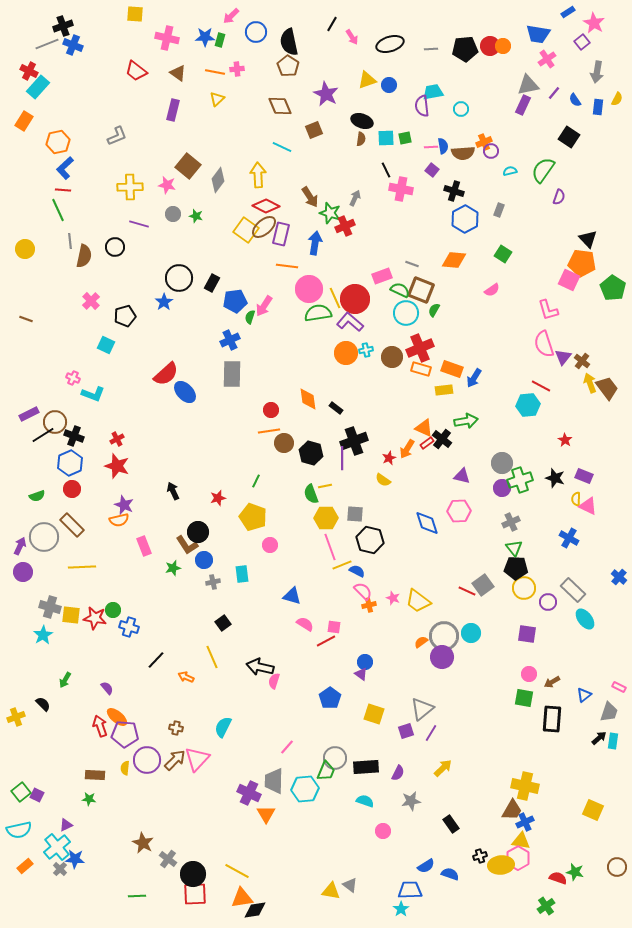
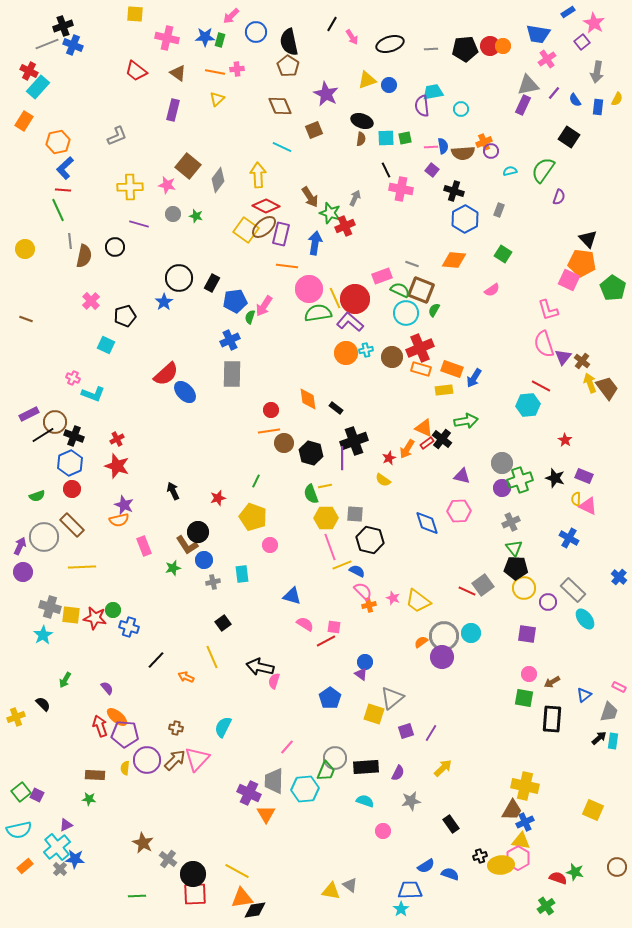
gray triangle at (422, 709): moved 30 px left, 11 px up
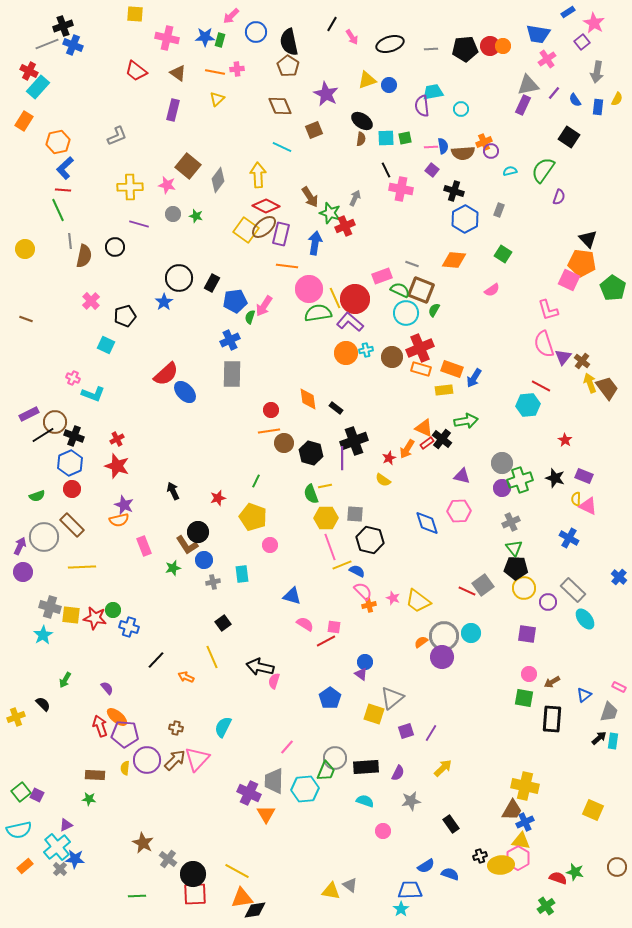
black ellipse at (362, 121): rotated 15 degrees clockwise
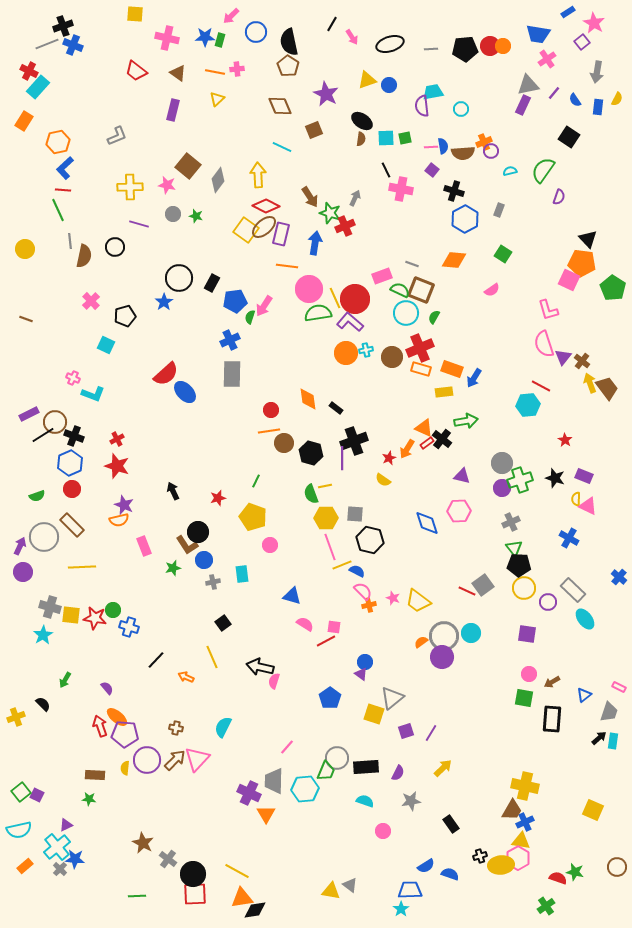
green semicircle at (434, 310): moved 7 px down
yellow rectangle at (444, 390): moved 2 px down
black pentagon at (516, 568): moved 3 px right, 3 px up
gray circle at (335, 758): moved 2 px right
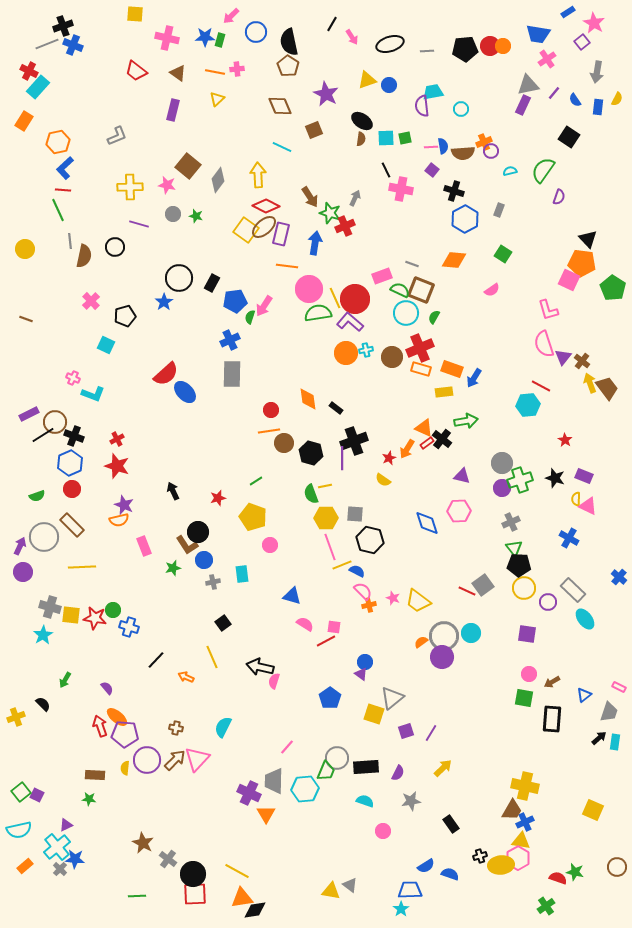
gray line at (431, 49): moved 4 px left, 2 px down
green line at (256, 481): rotated 32 degrees clockwise
cyan rectangle at (613, 741): moved 2 px right, 1 px down
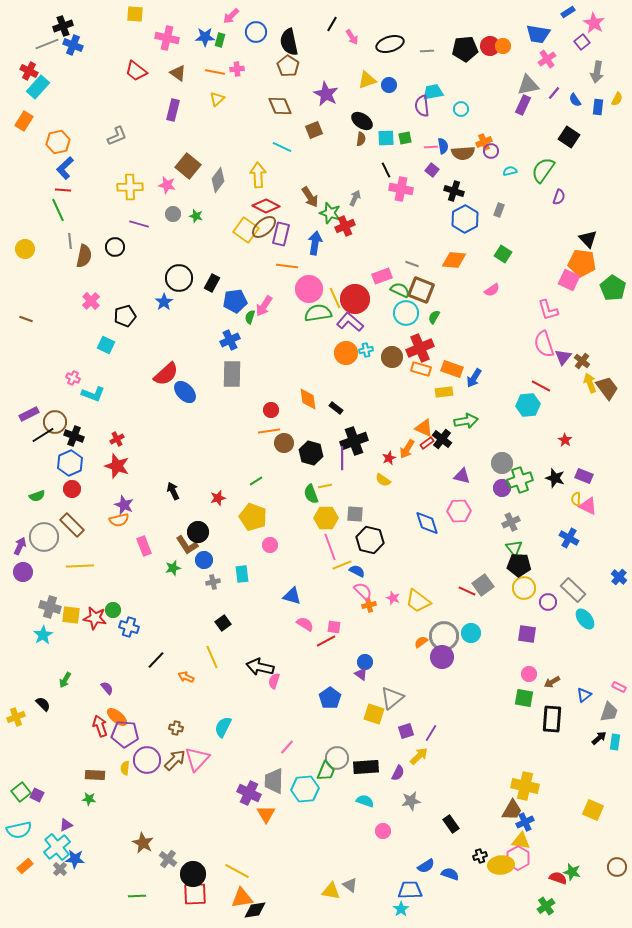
yellow line at (82, 567): moved 2 px left, 1 px up
yellow arrow at (443, 768): moved 24 px left, 12 px up
green star at (575, 872): moved 3 px left
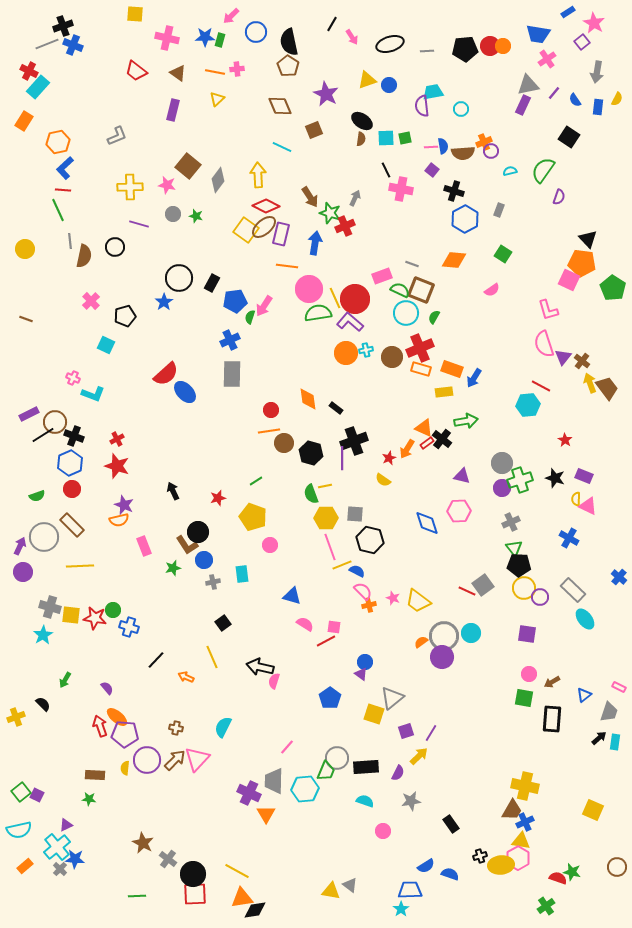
purple circle at (548, 602): moved 8 px left, 5 px up
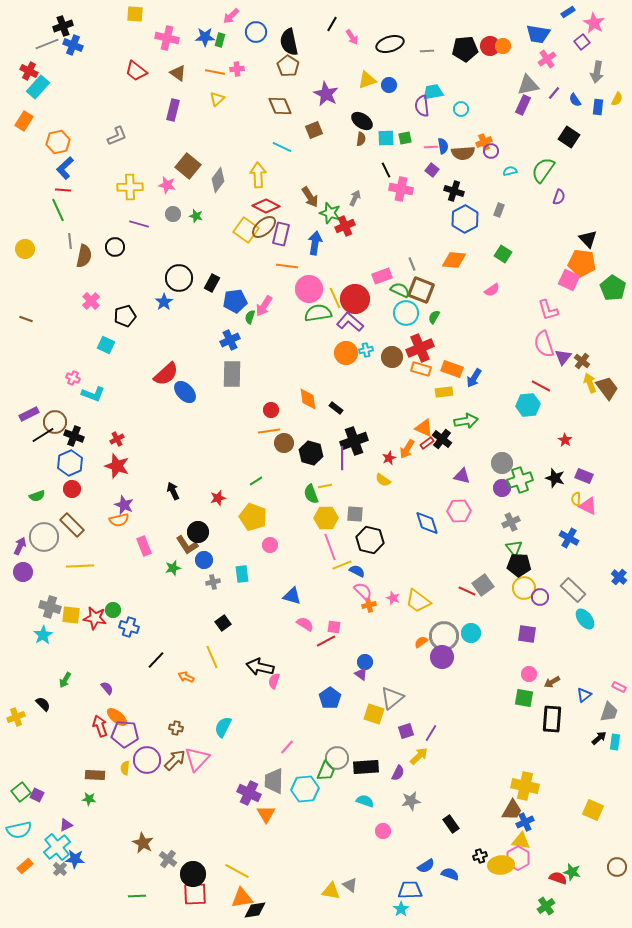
gray line at (412, 264): rotated 48 degrees clockwise
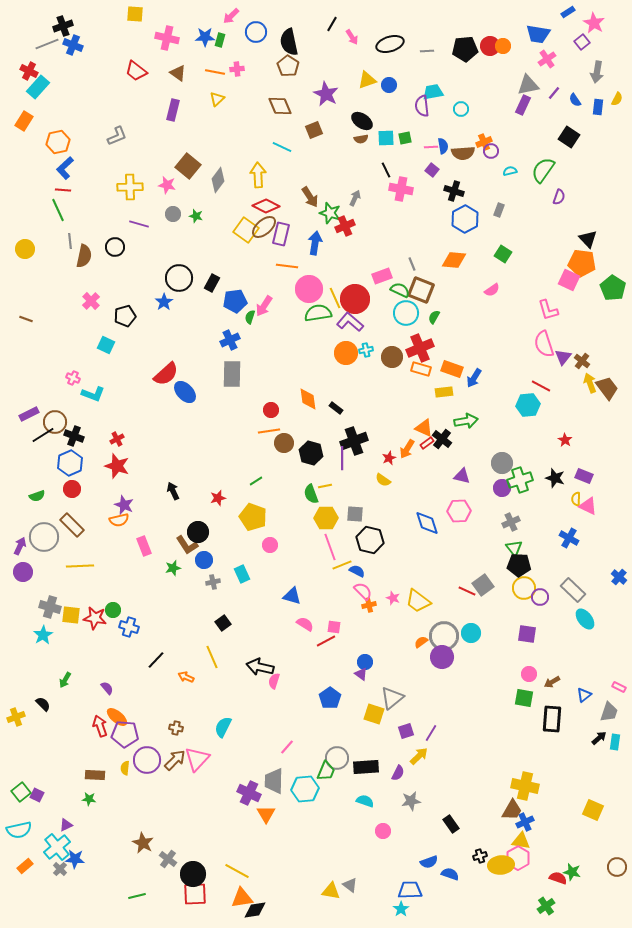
brown semicircle at (361, 139): rotated 72 degrees clockwise
cyan rectangle at (242, 574): rotated 18 degrees counterclockwise
blue semicircle at (426, 866): moved 3 px right, 4 px up; rotated 12 degrees clockwise
green line at (137, 896): rotated 12 degrees counterclockwise
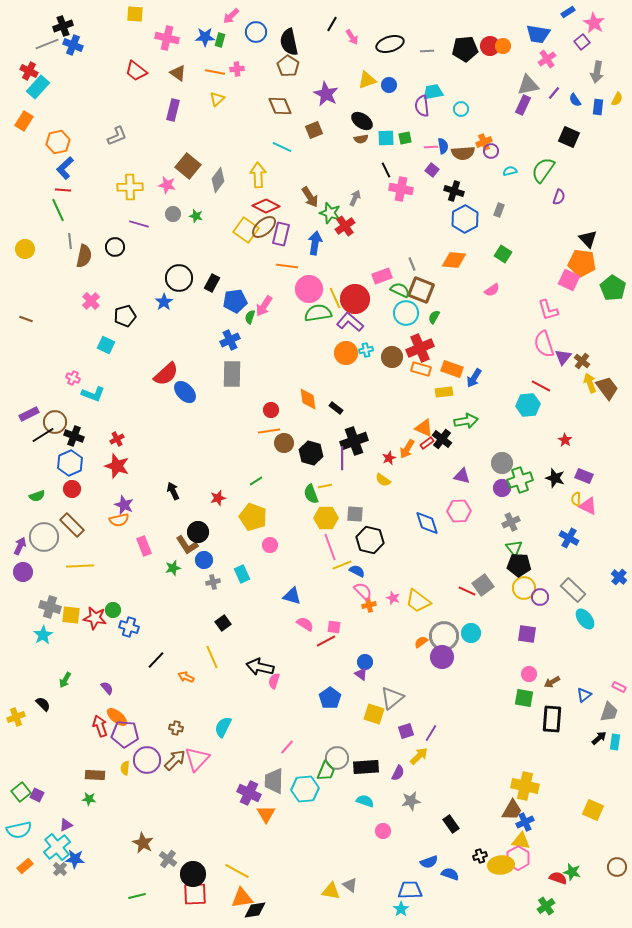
black square at (569, 137): rotated 10 degrees counterclockwise
red cross at (345, 226): rotated 12 degrees counterclockwise
